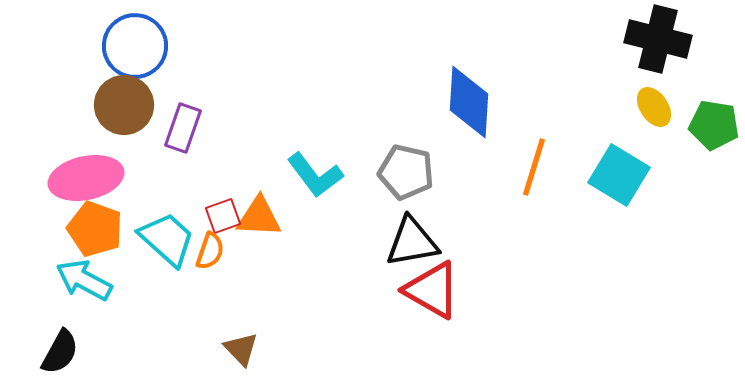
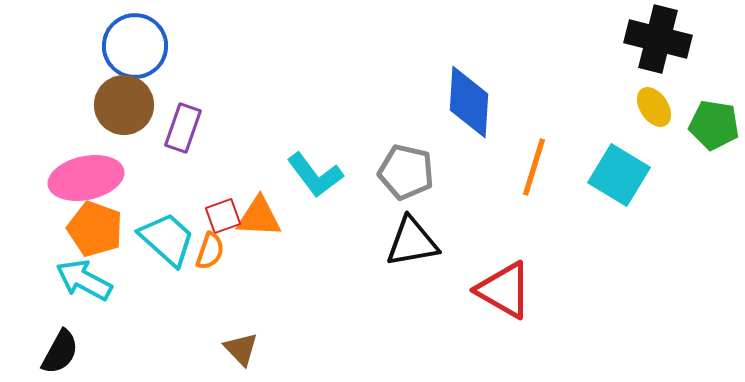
red triangle: moved 72 px right
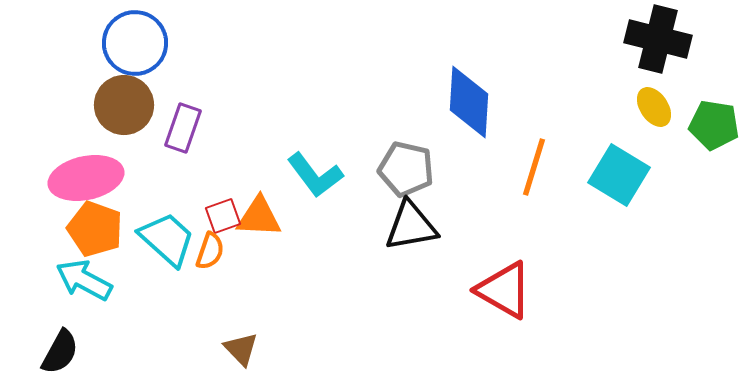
blue circle: moved 3 px up
gray pentagon: moved 3 px up
black triangle: moved 1 px left, 16 px up
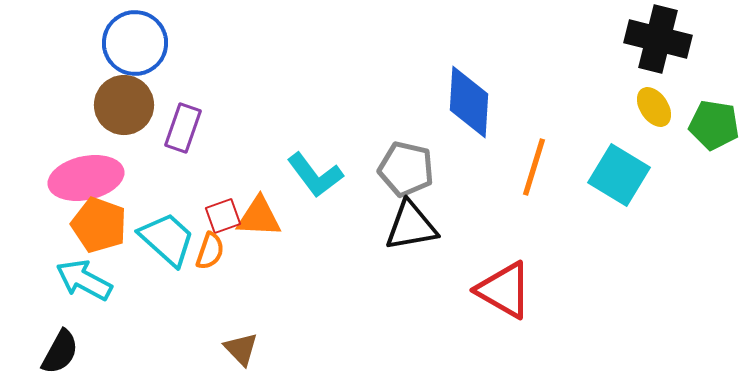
orange pentagon: moved 4 px right, 4 px up
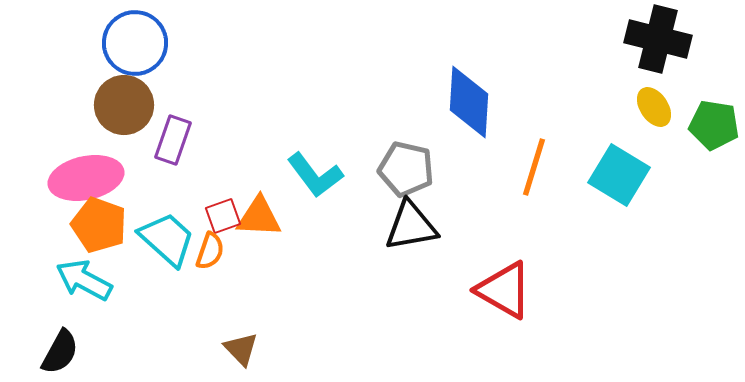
purple rectangle: moved 10 px left, 12 px down
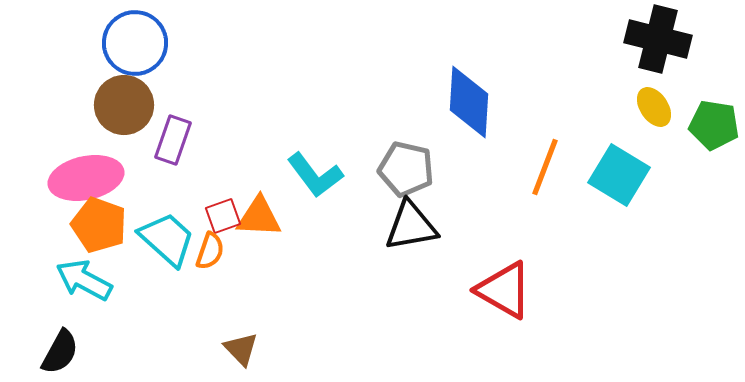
orange line: moved 11 px right; rotated 4 degrees clockwise
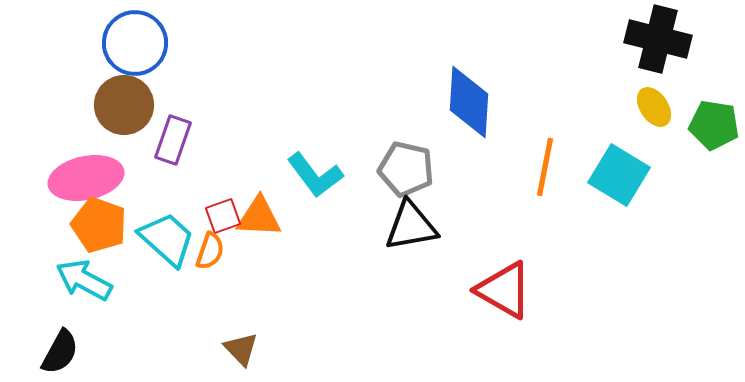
orange line: rotated 10 degrees counterclockwise
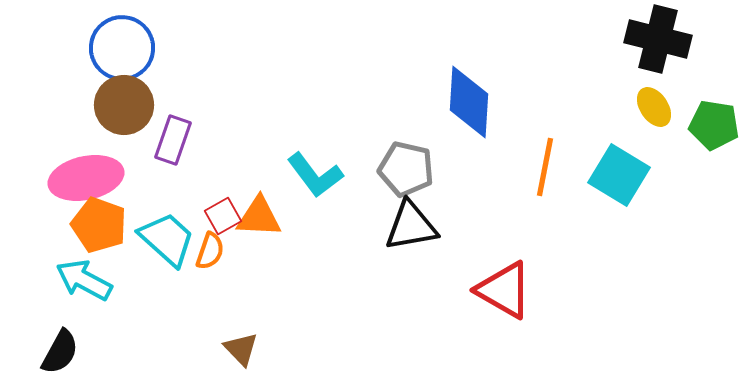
blue circle: moved 13 px left, 5 px down
red square: rotated 9 degrees counterclockwise
